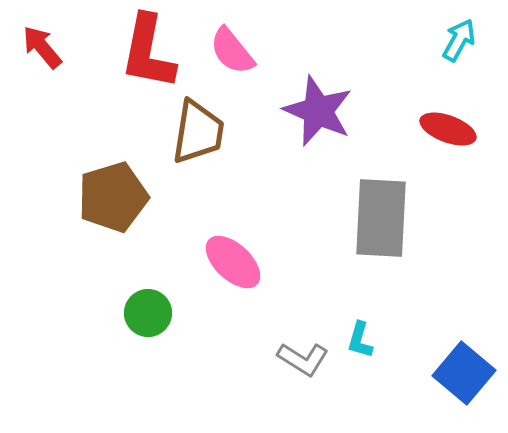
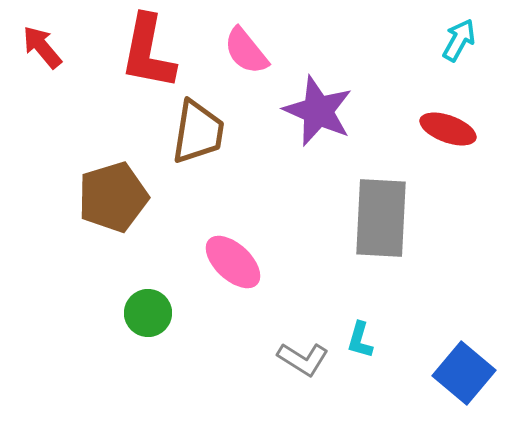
pink semicircle: moved 14 px right
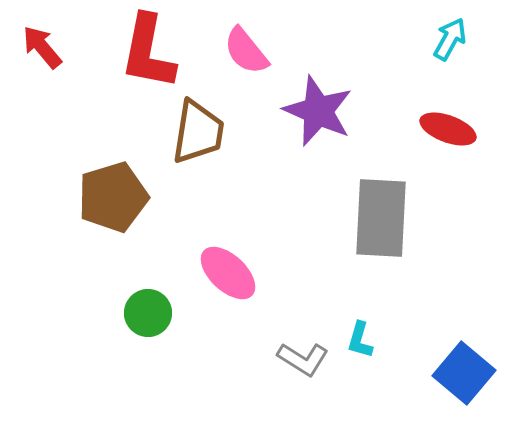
cyan arrow: moved 9 px left, 1 px up
pink ellipse: moved 5 px left, 11 px down
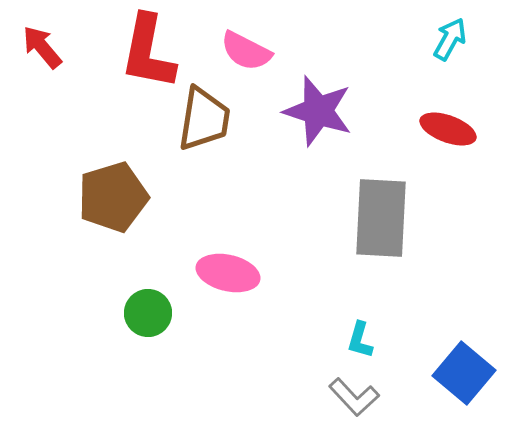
pink semicircle: rotated 24 degrees counterclockwise
purple star: rotated 6 degrees counterclockwise
brown trapezoid: moved 6 px right, 13 px up
pink ellipse: rotated 30 degrees counterclockwise
gray L-shape: moved 51 px right, 38 px down; rotated 15 degrees clockwise
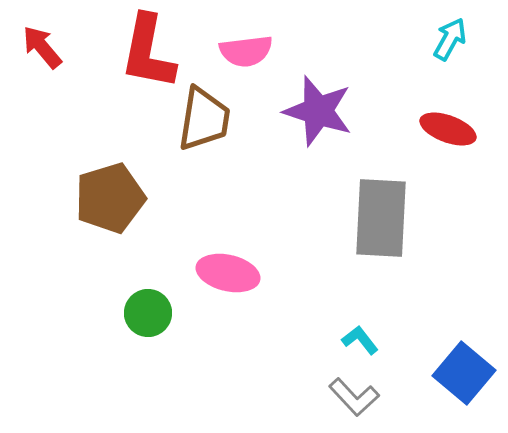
pink semicircle: rotated 34 degrees counterclockwise
brown pentagon: moved 3 px left, 1 px down
cyan L-shape: rotated 126 degrees clockwise
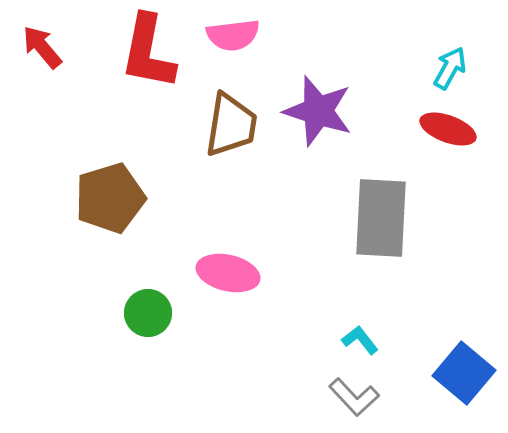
cyan arrow: moved 29 px down
pink semicircle: moved 13 px left, 16 px up
brown trapezoid: moved 27 px right, 6 px down
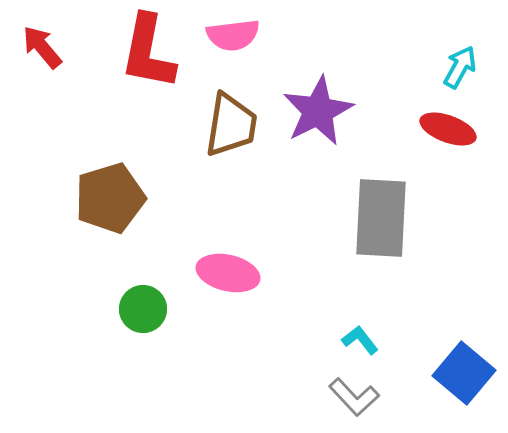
cyan arrow: moved 10 px right, 1 px up
purple star: rotated 28 degrees clockwise
green circle: moved 5 px left, 4 px up
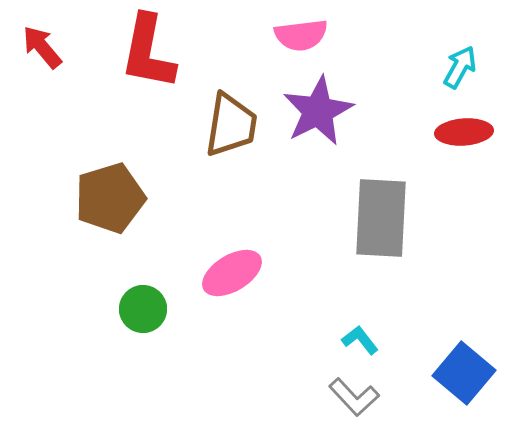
pink semicircle: moved 68 px right
red ellipse: moved 16 px right, 3 px down; rotated 24 degrees counterclockwise
pink ellipse: moved 4 px right; rotated 44 degrees counterclockwise
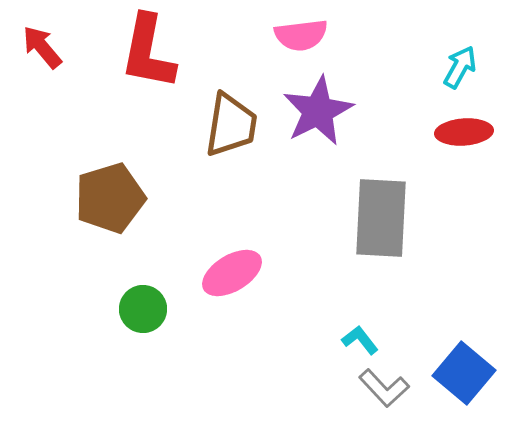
gray L-shape: moved 30 px right, 9 px up
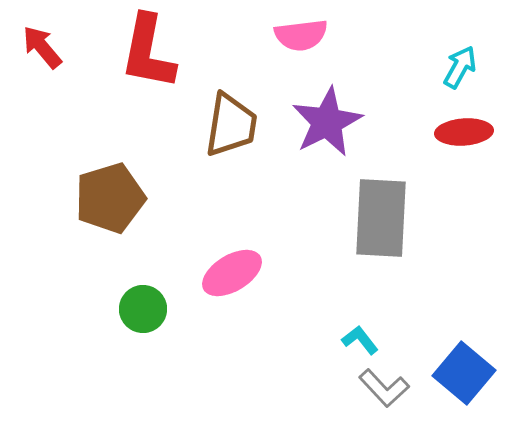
purple star: moved 9 px right, 11 px down
